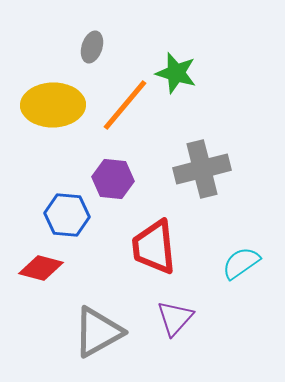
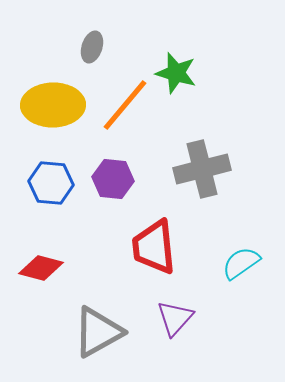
blue hexagon: moved 16 px left, 32 px up
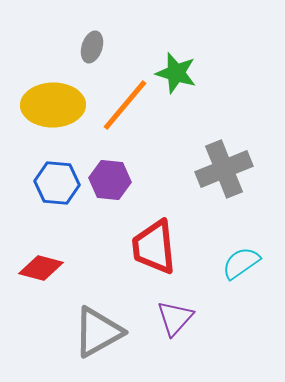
gray cross: moved 22 px right; rotated 8 degrees counterclockwise
purple hexagon: moved 3 px left, 1 px down
blue hexagon: moved 6 px right
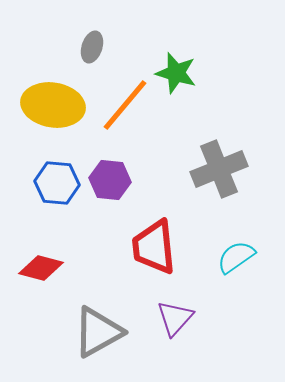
yellow ellipse: rotated 10 degrees clockwise
gray cross: moved 5 px left
cyan semicircle: moved 5 px left, 6 px up
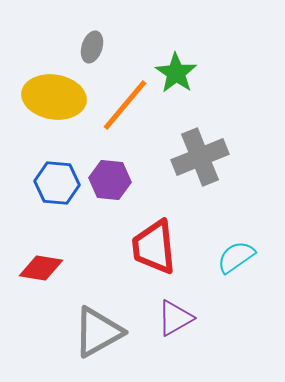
green star: rotated 18 degrees clockwise
yellow ellipse: moved 1 px right, 8 px up
gray cross: moved 19 px left, 12 px up
red diamond: rotated 6 degrees counterclockwise
purple triangle: rotated 18 degrees clockwise
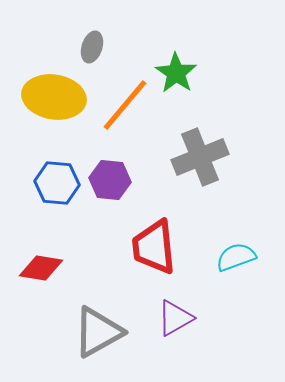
cyan semicircle: rotated 15 degrees clockwise
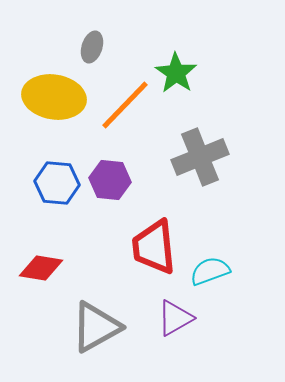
orange line: rotated 4 degrees clockwise
cyan semicircle: moved 26 px left, 14 px down
gray triangle: moved 2 px left, 5 px up
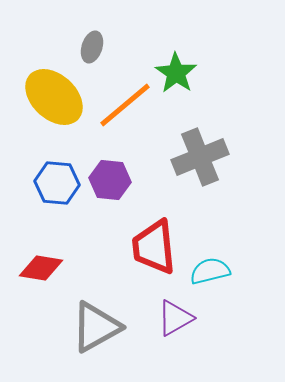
yellow ellipse: rotated 34 degrees clockwise
orange line: rotated 6 degrees clockwise
cyan semicircle: rotated 6 degrees clockwise
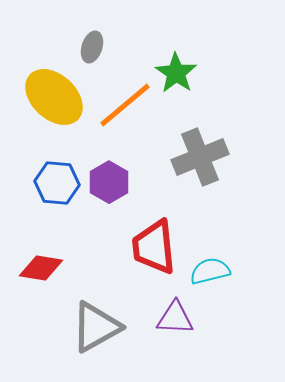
purple hexagon: moved 1 px left, 2 px down; rotated 24 degrees clockwise
purple triangle: rotated 33 degrees clockwise
